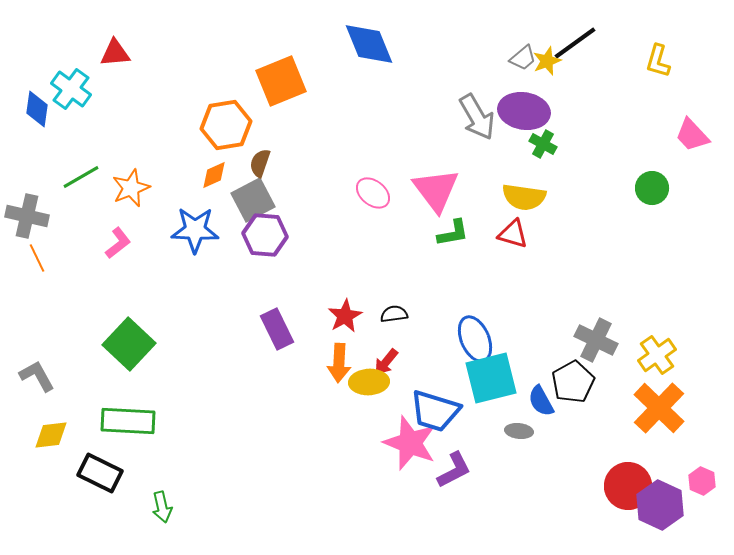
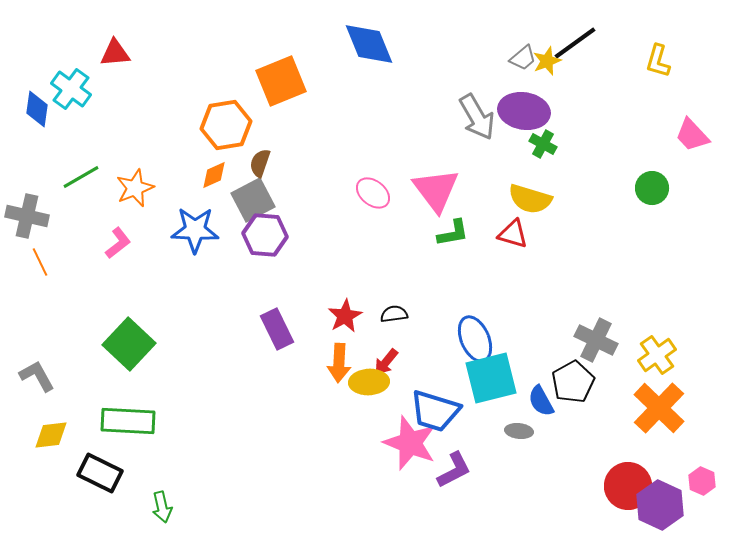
orange star at (131, 188): moved 4 px right
yellow semicircle at (524, 197): moved 6 px right, 2 px down; rotated 9 degrees clockwise
orange line at (37, 258): moved 3 px right, 4 px down
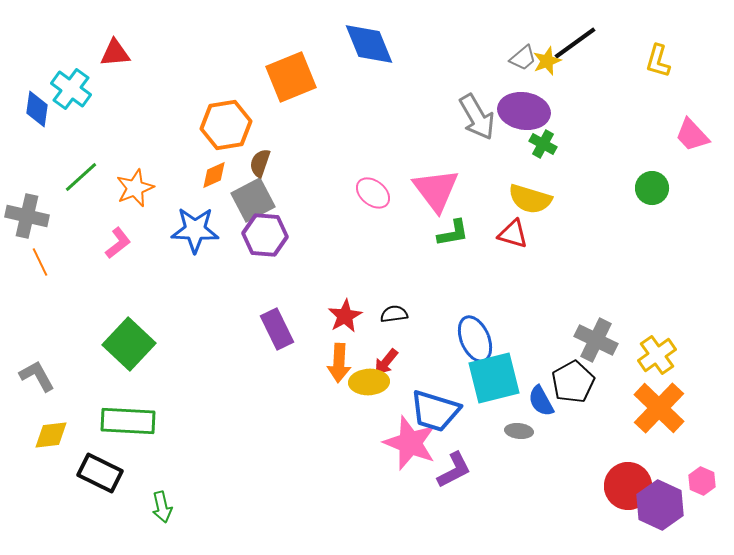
orange square at (281, 81): moved 10 px right, 4 px up
green line at (81, 177): rotated 12 degrees counterclockwise
cyan square at (491, 378): moved 3 px right
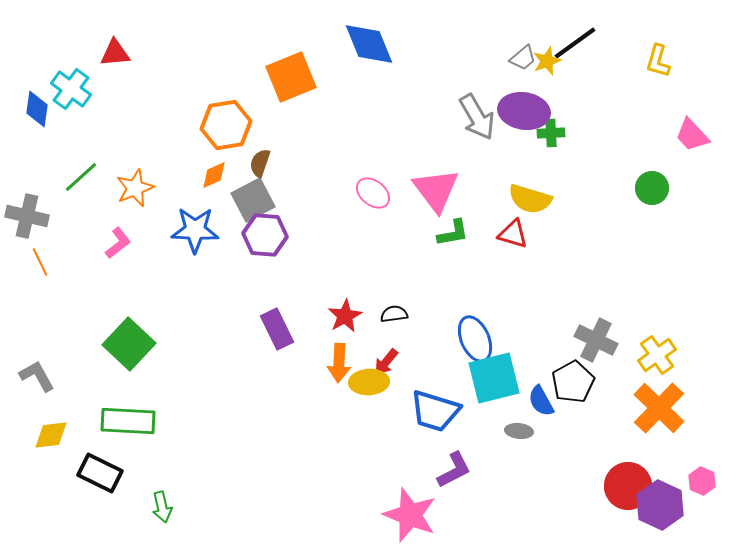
green cross at (543, 144): moved 8 px right, 11 px up; rotated 32 degrees counterclockwise
pink star at (410, 443): moved 72 px down
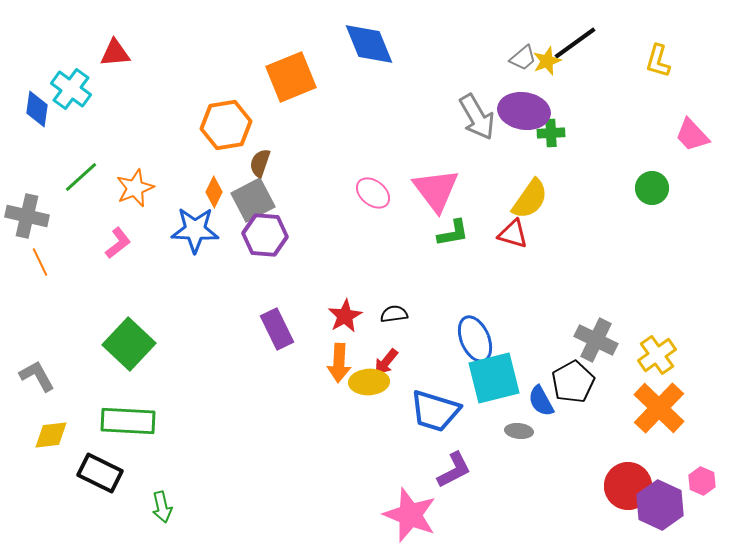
orange diamond at (214, 175): moved 17 px down; rotated 40 degrees counterclockwise
yellow semicircle at (530, 199): rotated 72 degrees counterclockwise
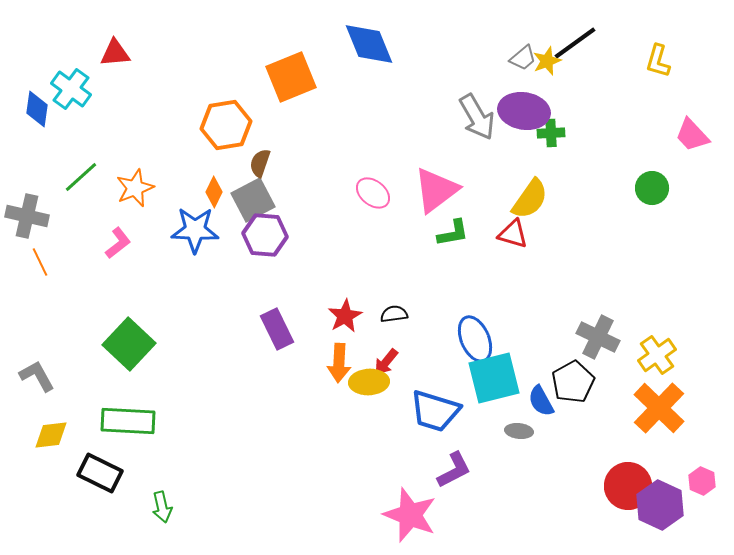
pink triangle at (436, 190): rotated 30 degrees clockwise
gray cross at (596, 340): moved 2 px right, 3 px up
